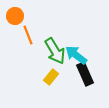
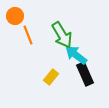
green arrow: moved 7 px right, 16 px up
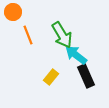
orange circle: moved 2 px left, 4 px up
black rectangle: moved 1 px right, 2 px down
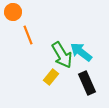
green arrow: moved 20 px down
cyan arrow: moved 5 px right, 3 px up
black rectangle: moved 1 px right, 7 px down
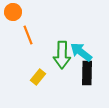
green arrow: rotated 32 degrees clockwise
yellow rectangle: moved 13 px left
black rectangle: moved 10 px up; rotated 25 degrees clockwise
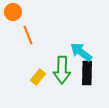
green arrow: moved 15 px down
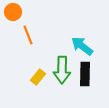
cyan arrow: moved 1 px right, 6 px up
black rectangle: moved 2 px left, 1 px down
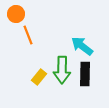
orange circle: moved 3 px right, 2 px down
yellow rectangle: moved 1 px right
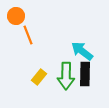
orange circle: moved 2 px down
cyan arrow: moved 5 px down
green arrow: moved 4 px right, 6 px down
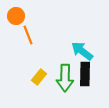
green arrow: moved 1 px left, 2 px down
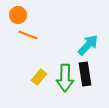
orange circle: moved 2 px right, 1 px up
orange line: rotated 48 degrees counterclockwise
cyan arrow: moved 6 px right, 6 px up; rotated 95 degrees clockwise
black rectangle: rotated 10 degrees counterclockwise
